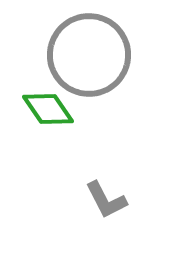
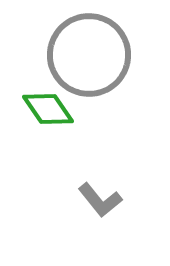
gray L-shape: moved 6 px left; rotated 12 degrees counterclockwise
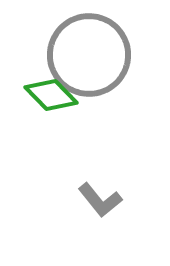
green diamond: moved 3 px right, 14 px up; rotated 10 degrees counterclockwise
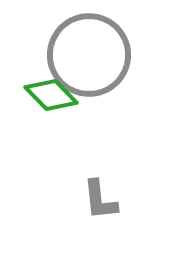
gray L-shape: rotated 33 degrees clockwise
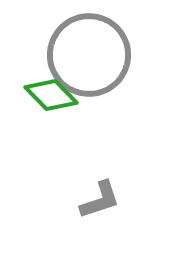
gray L-shape: rotated 102 degrees counterclockwise
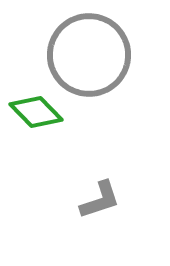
green diamond: moved 15 px left, 17 px down
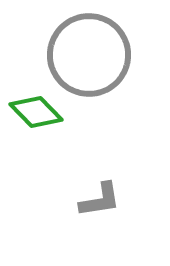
gray L-shape: rotated 9 degrees clockwise
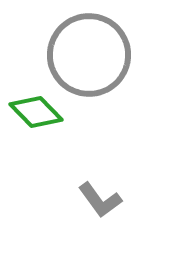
gray L-shape: rotated 63 degrees clockwise
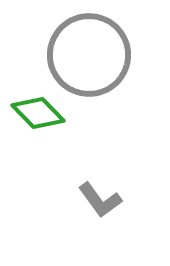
green diamond: moved 2 px right, 1 px down
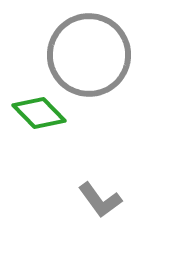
green diamond: moved 1 px right
